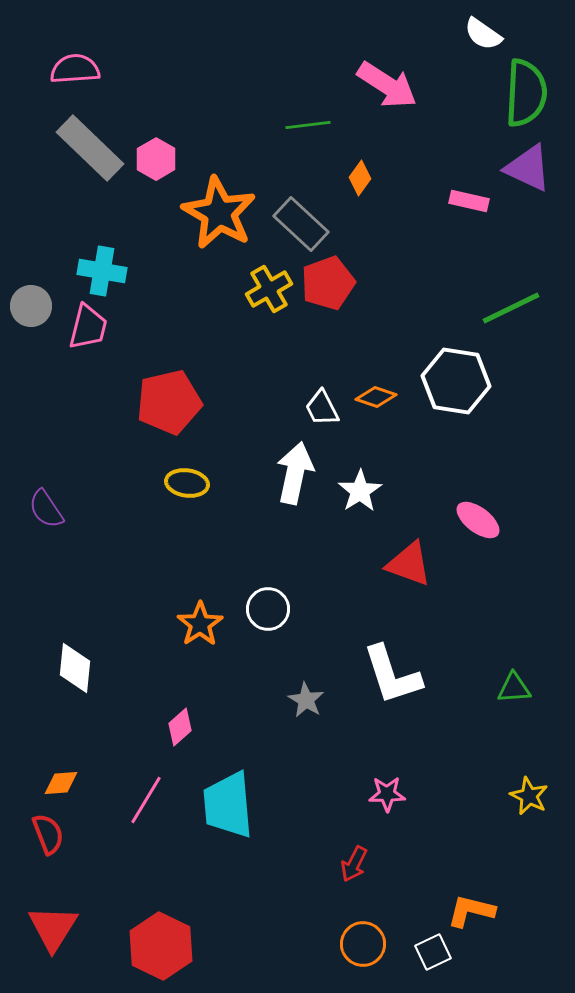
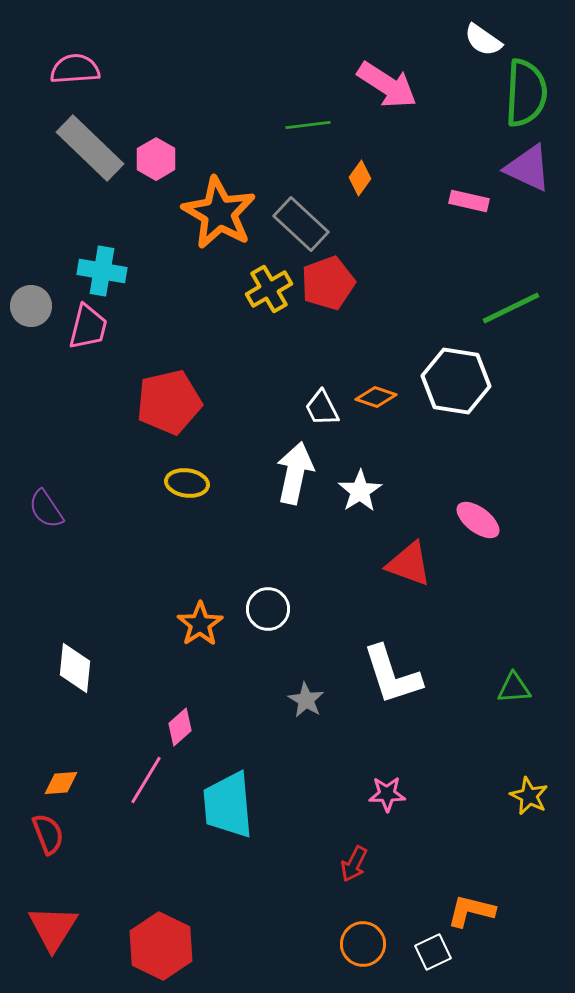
white semicircle at (483, 34): moved 6 px down
pink line at (146, 800): moved 20 px up
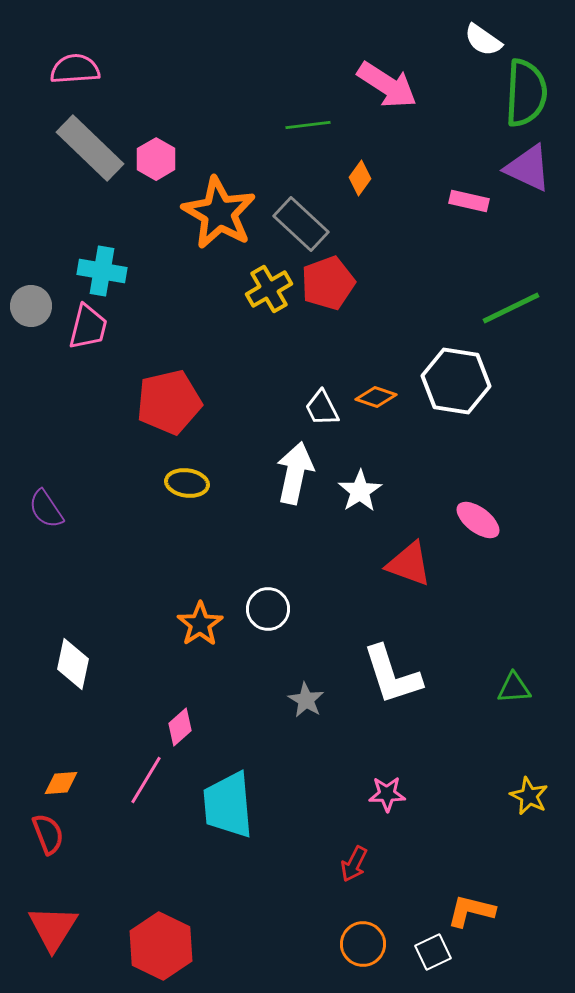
white diamond at (75, 668): moved 2 px left, 4 px up; rotated 6 degrees clockwise
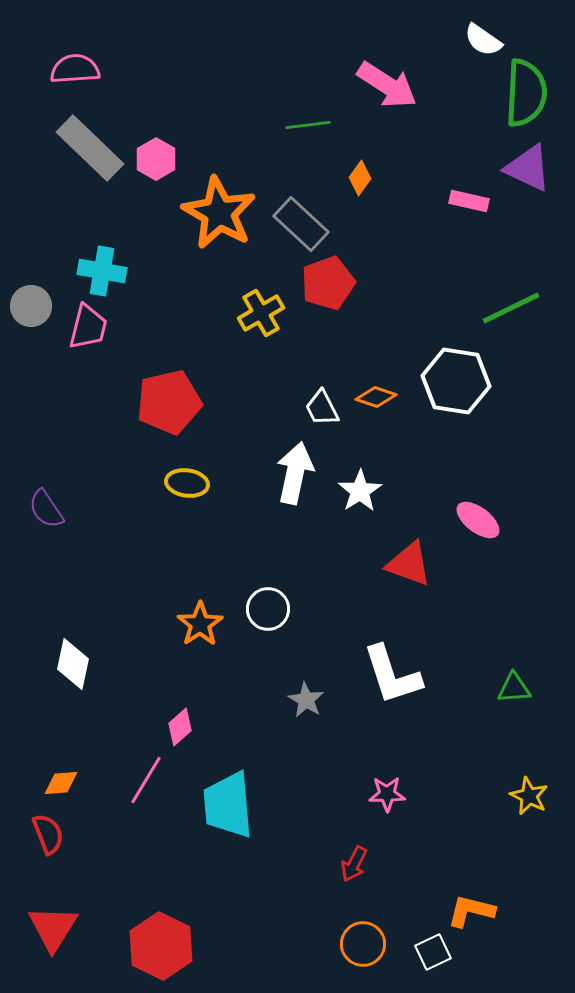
yellow cross at (269, 289): moved 8 px left, 24 px down
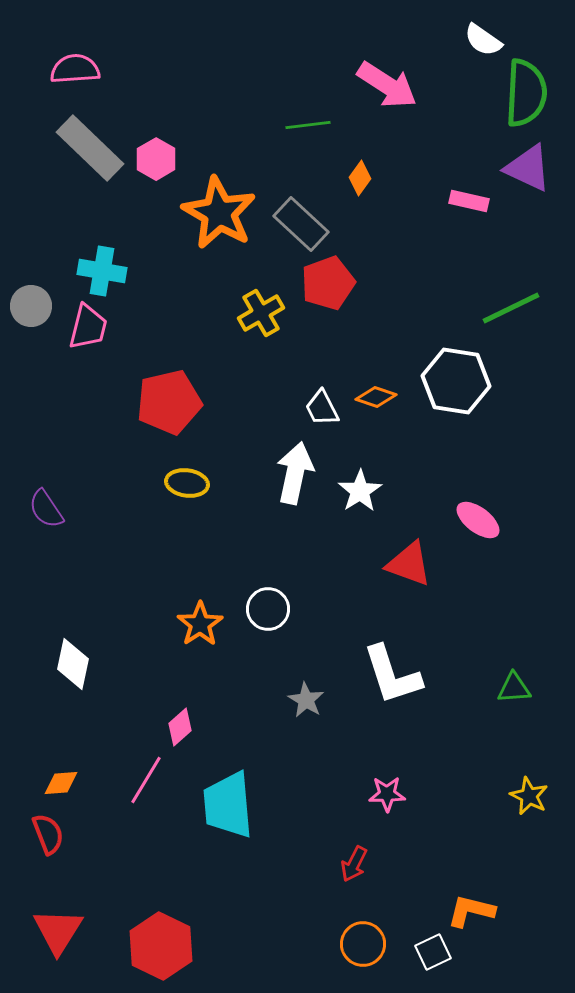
red triangle at (53, 928): moved 5 px right, 3 px down
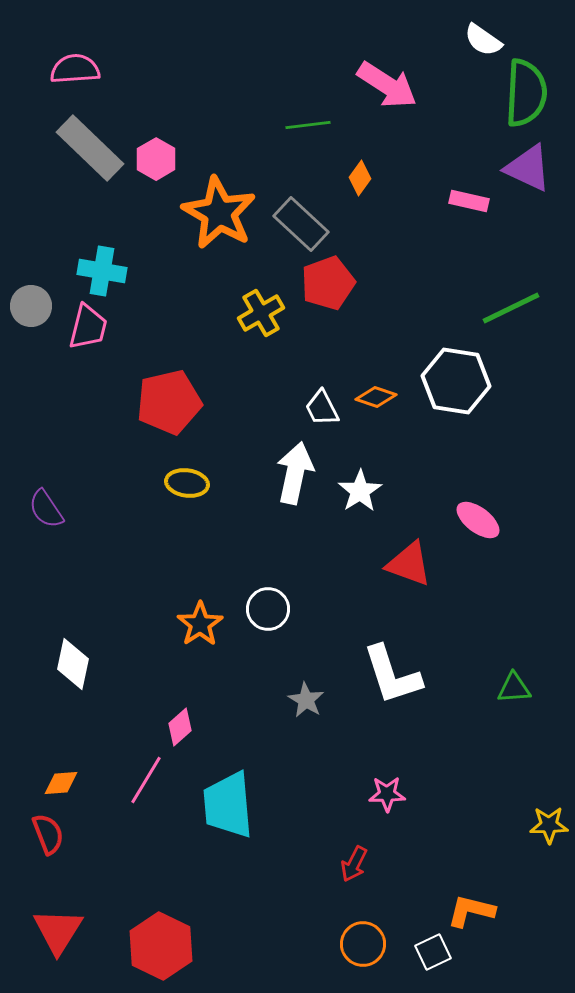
yellow star at (529, 796): moved 20 px right, 29 px down; rotated 27 degrees counterclockwise
